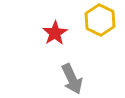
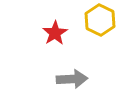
gray arrow: rotated 68 degrees counterclockwise
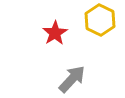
gray arrow: rotated 44 degrees counterclockwise
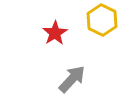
yellow hexagon: moved 2 px right
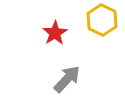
gray arrow: moved 5 px left
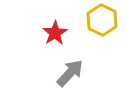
gray arrow: moved 3 px right, 6 px up
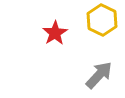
gray arrow: moved 29 px right, 2 px down
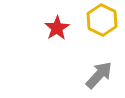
red star: moved 2 px right, 5 px up
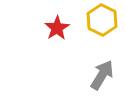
gray arrow: moved 3 px right; rotated 12 degrees counterclockwise
